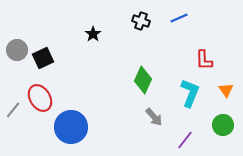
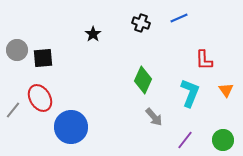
black cross: moved 2 px down
black square: rotated 20 degrees clockwise
green circle: moved 15 px down
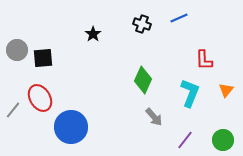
black cross: moved 1 px right, 1 px down
orange triangle: rotated 14 degrees clockwise
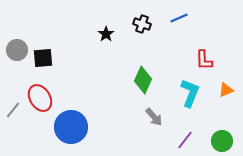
black star: moved 13 px right
orange triangle: rotated 28 degrees clockwise
green circle: moved 1 px left, 1 px down
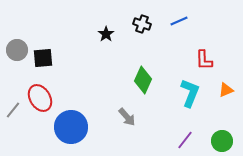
blue line: moved 3 px down
gray arrow: moved 27 px left
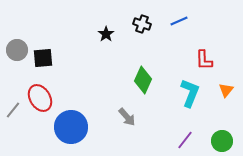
orange triangle: rotated 28 degrees counterclockwise
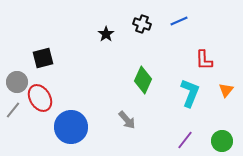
gray circle: moved 32 px down
black square: rotated 10 degrees counterclockwise
gray arrow: moved 3 px down
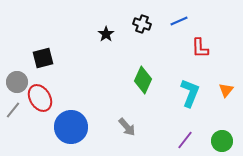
red L-shape: moved 4 px left, 12 px up
gray arrow: moved 7 px down
